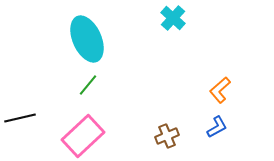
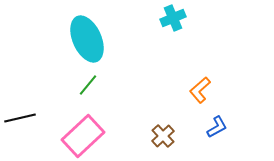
cyan cross: rotated 25 degrees clockwise
orange L-shape: moved 20 px left
brown cross: moved 4 px left; rotated 20 degrees counterclockwise
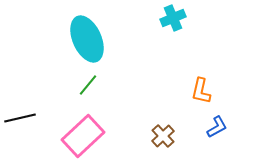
orange L-shape: moved 1 px right, 1 px down; rotated 36 degrees counterclockwise
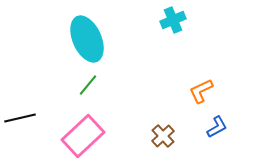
cyan cross: moved 2 px down
orange L-shape: rotated 52 degrees clockwise
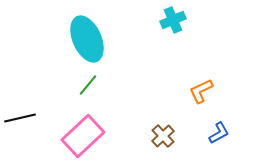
blue L-shape: moved 2 px right, 6 px down
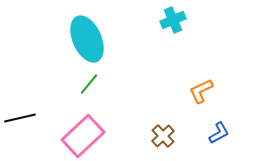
green line: moved 1 px right, 1 px up
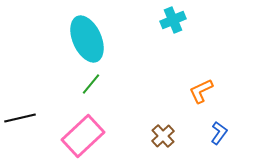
green line: moved 2 px right
blue L-shape: rotated 25 degrees counterclockwise
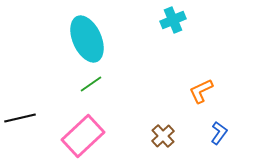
green line: rotated 15 degrees clockwise
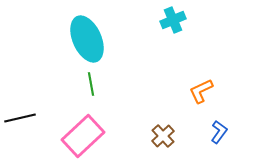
green line: rotated 65 degrees counterclockwise
blue L-shape: moved 1 px up
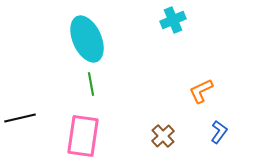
pink rectangle: rotated 39 degrees counterclockwise
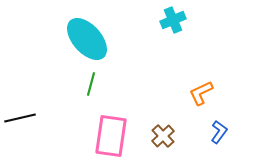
cyan ellipse: rotated 18 degrees counterclockwise
green line: rotated 25 degrees clockwise
orange L-shape: moved 2 px down
pink rectangle: moved 28 px right
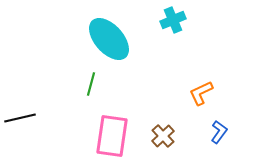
cyan ellipse: moved 22 px right
pink rectangle: moved 1 px right
